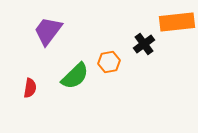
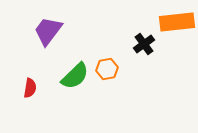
orange hexagon: moved 2 px left, 7 px down
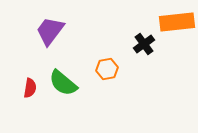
purple trapezoid: moved 2 px right
green semicircle: moved 12 px left, 7 px down; rotated 84 degrees clockwise
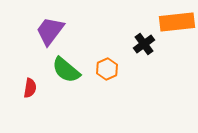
orange hexagon: rotated 15 degrees counterclockwise
green semicircle: moved 3 px right, 13 px up
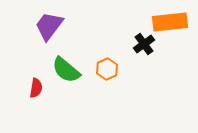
orange rectangle: moved 7 px left
purple trapezoid: moved 1 px left, 5 px up
red semicircle: moved 6 px right
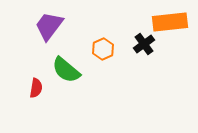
orange hexagon: moved 4 px left, 20 px up
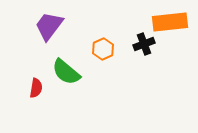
black cross: rotated 15 degrees clockwise
green semicircle: moved 2 px down
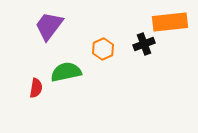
green semicircle: rotated 128 degrees clockwise
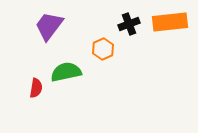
black cross: moved 15 px left, 20 px up
